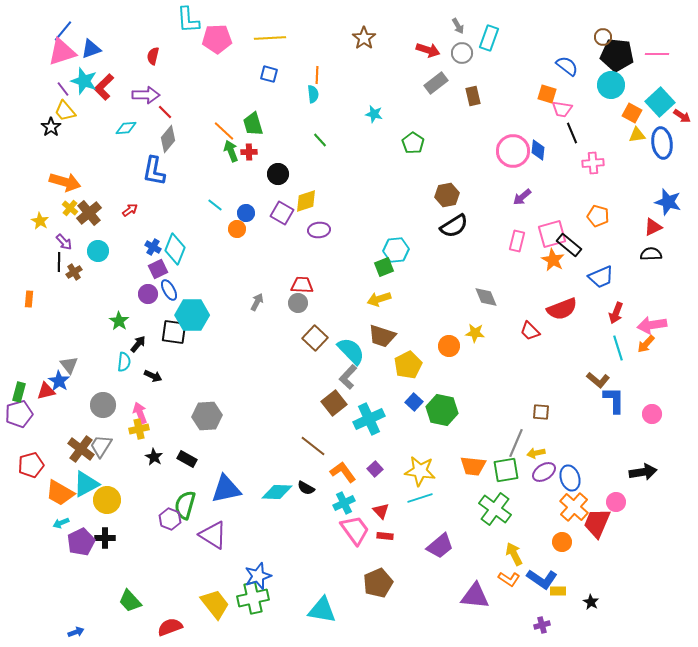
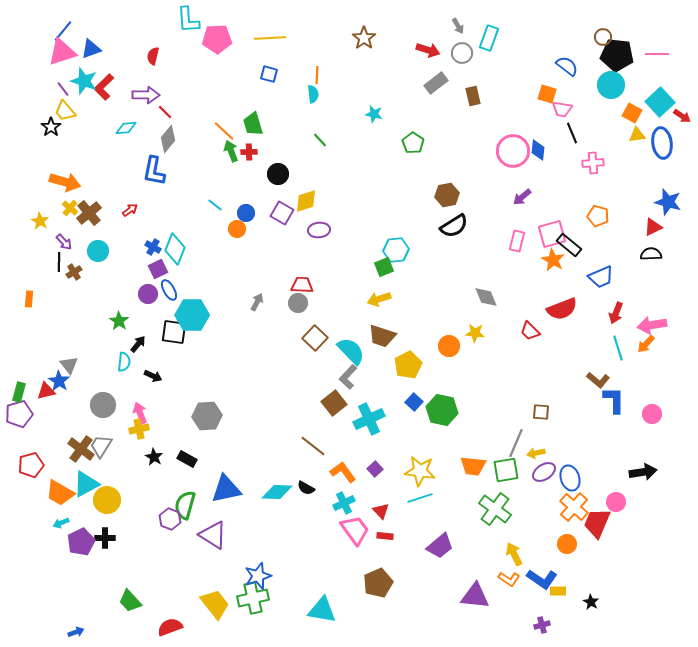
orange circle at (562, 542): moved 5 px right, 2 px down
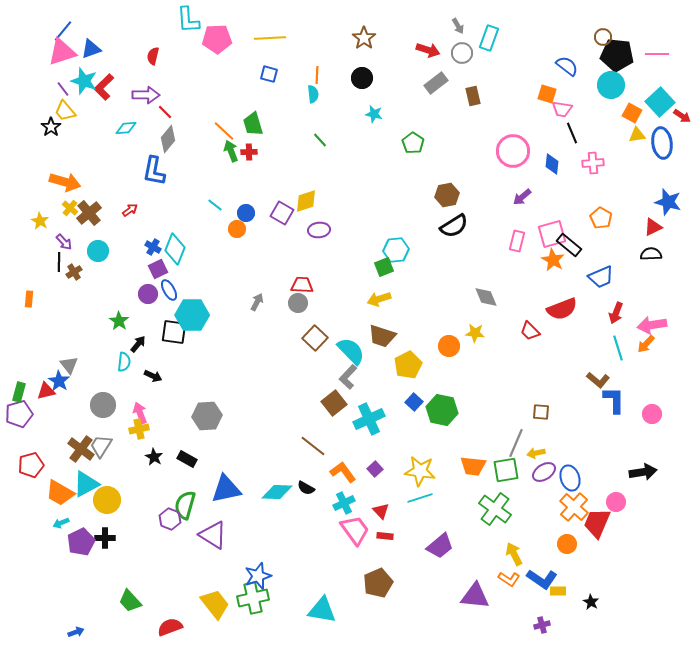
blue diamond at (538, 150): moved 14 px right, 14 px down
black circle at (278, 174): moved 84 px right, 96 px up
orange pentagon at (598, 216): moved 3 px right, 2 px down; rotated 15 degrees clockwise
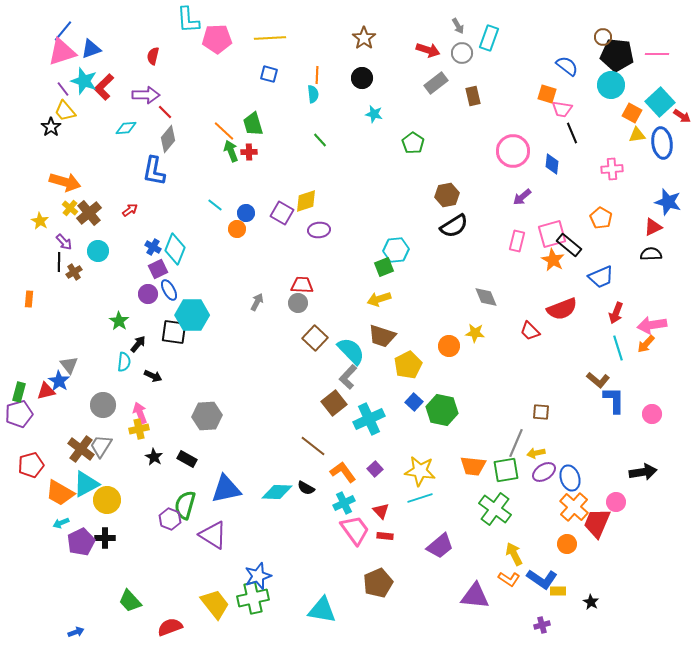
pink cross at (593, 163): moved 19 px right, 6 px down
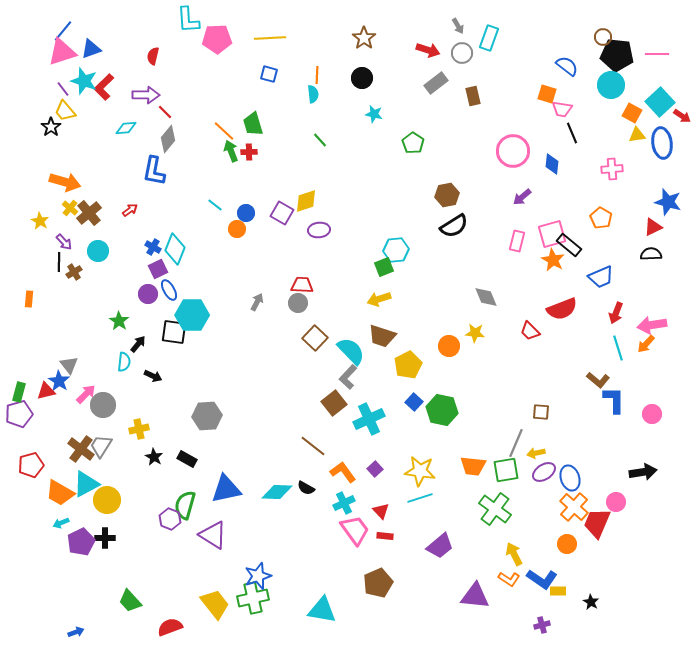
pink arrow at (140, 413): moved 54 px left, 19 px up; rotated 65 degrees clockwise
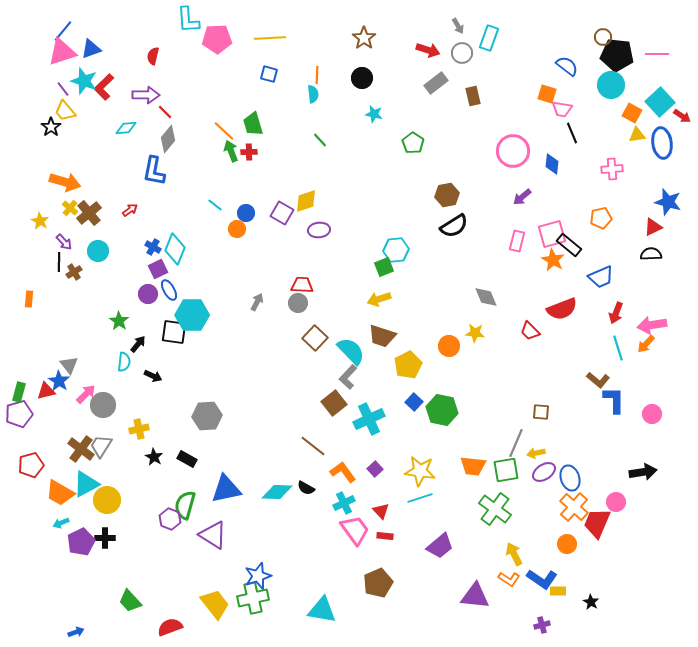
orange pentagon at (601, 218): rotated 30 degrees clockwise
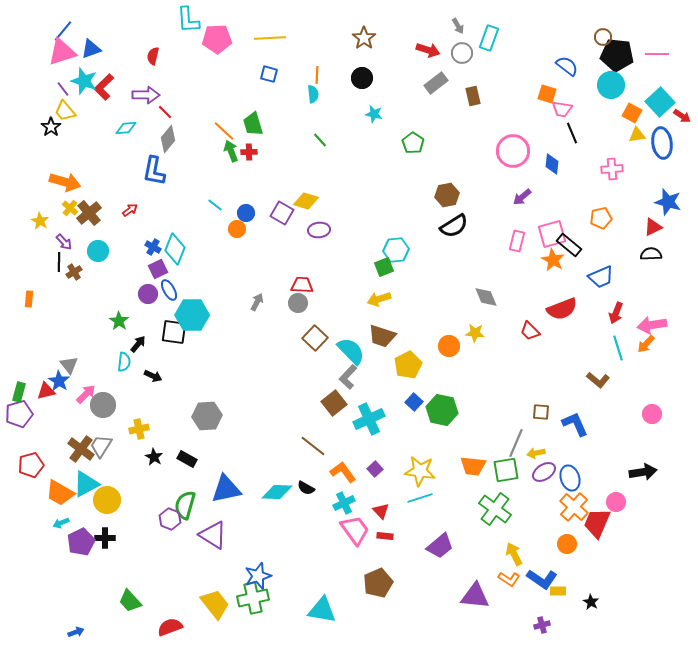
yellow diamond at (306, 201): rotated 35 degrees clockwise
blue L-shape at (614, 400): moved 39 px left, 24 px down; rotated 24 degrees counterclockwise
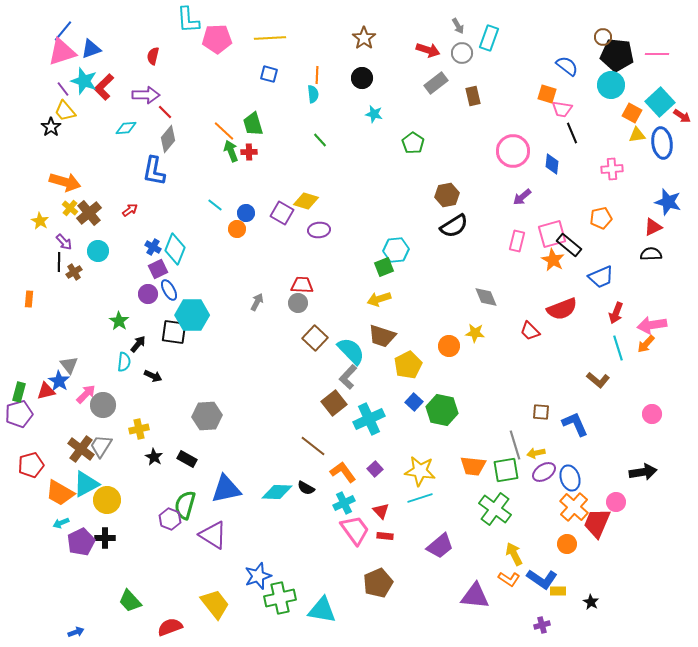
gray line at (516, 443): moved 1 px left, 2 px down; rotated 40 degrees counterclockwise
green cross at (253, 598): moved 27 px right
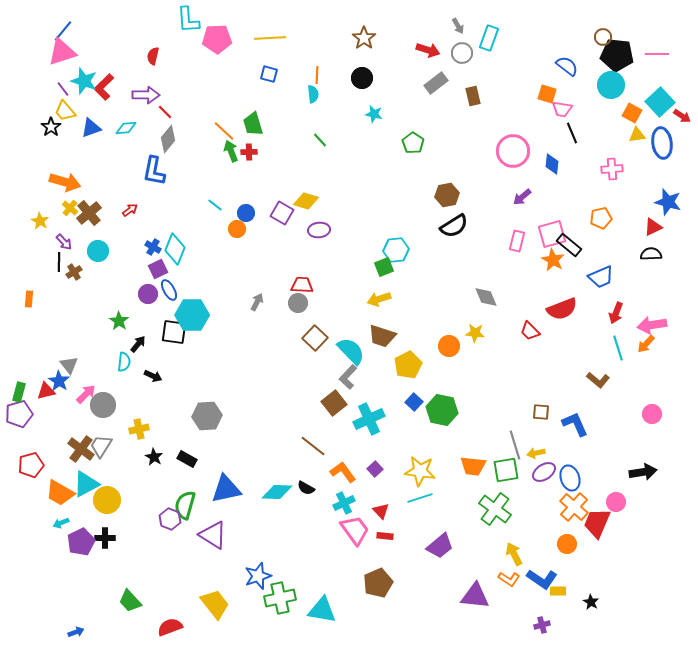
blue triangle at (91, 49): moved 79 px down
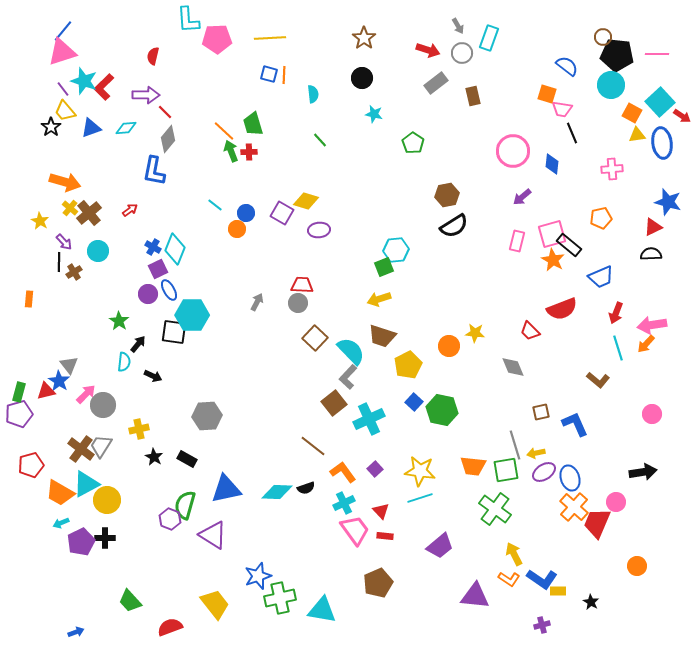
orange line at (317, 75): moved 33 px left
gray diamond at (486, 297): moved 27 px right, 70 px down
brown square at (541, 412): rotated 18 degrees counterclockwise
black semicircle at (306, 488): rotated 48 degrees counterclockwise
orange circle at (567, 544): moved 70 px right, 22 px down
